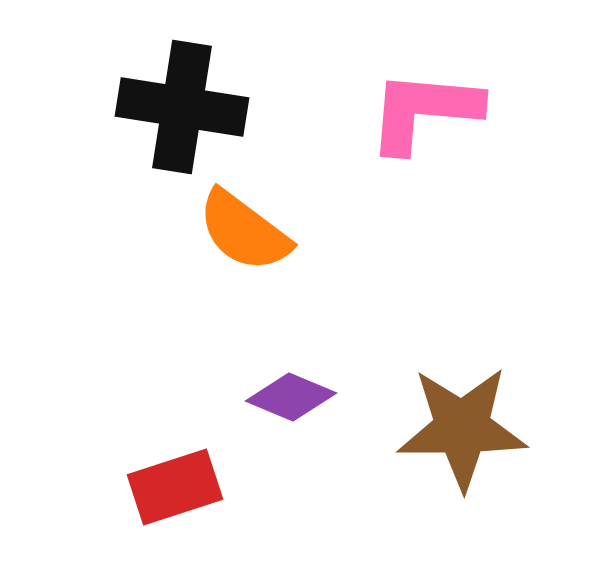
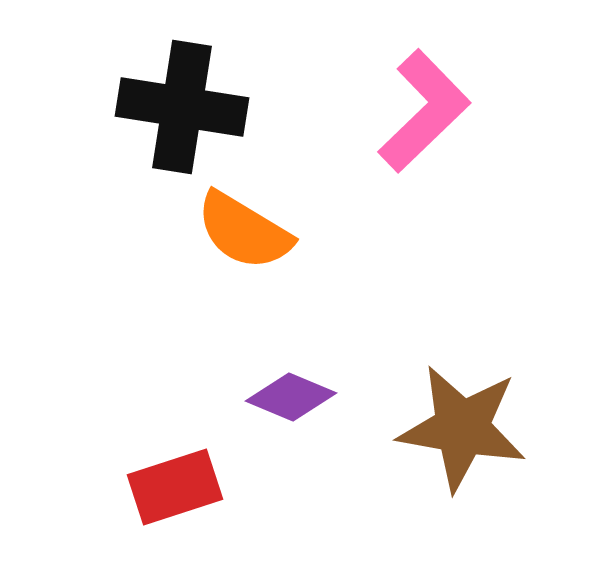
pink L-shape: rotated 131 degrees clockwise
orange semicircle: rotated 6 degrees counterclockwise
brown star: rotated 10 degrees clockwise
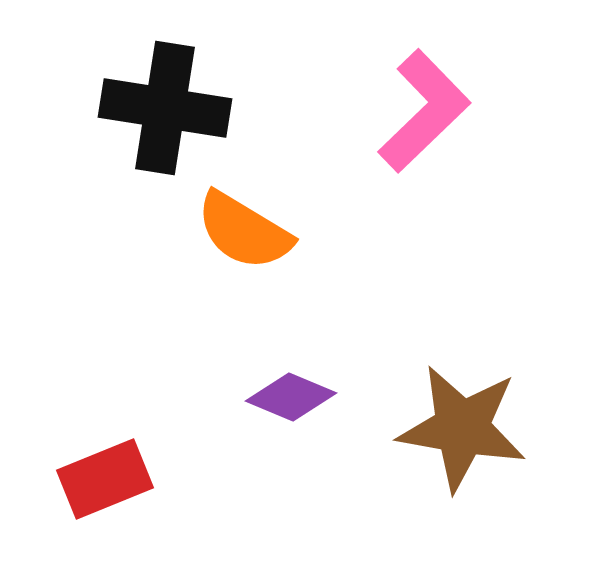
black cross: moved 17 px left, 1 px down
red rectangle: moved 70 px left, 8 px up; rotated 4 degrees counterclockwise
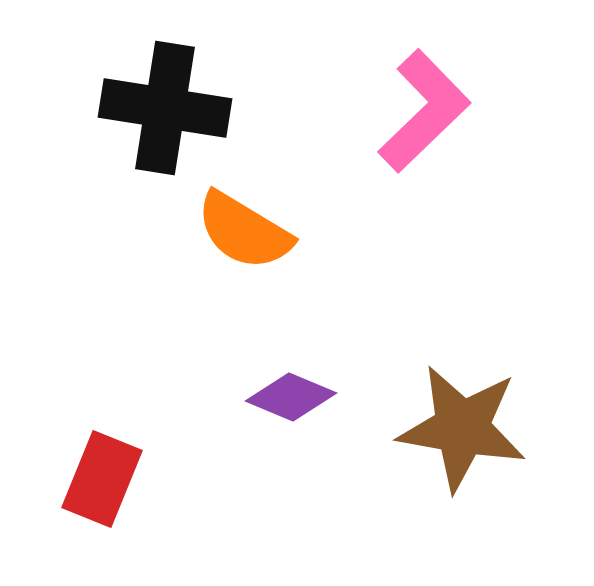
red rectangle: moved 3 px left; rotated 46 degrees counterclockwise
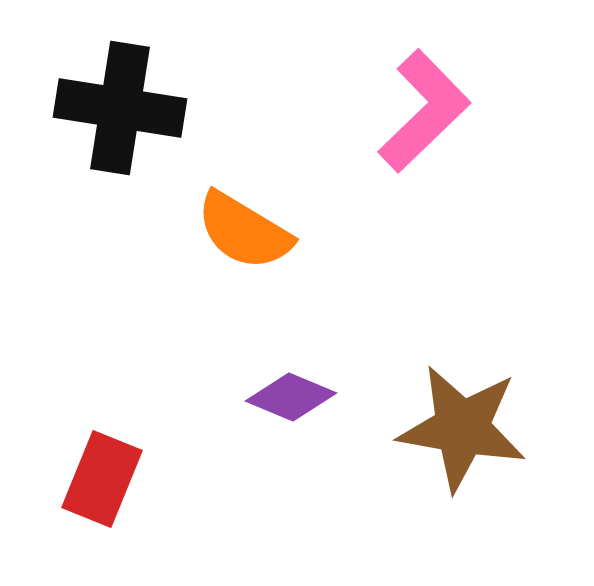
black cross: moved 45 px left
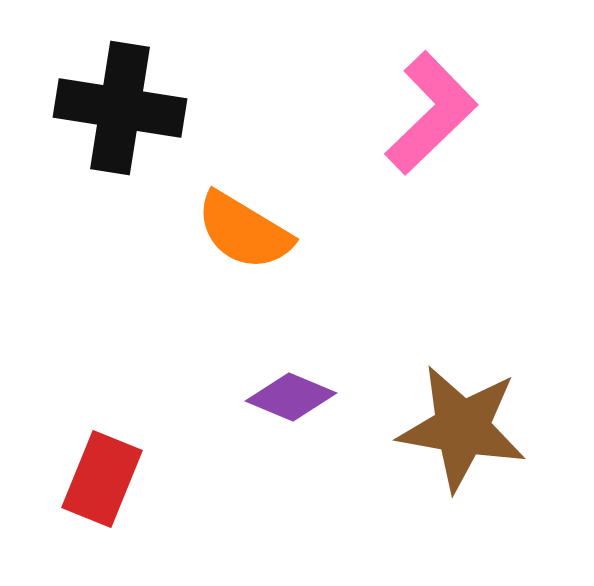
pink L-shape: moved 7 px right, 2 px down
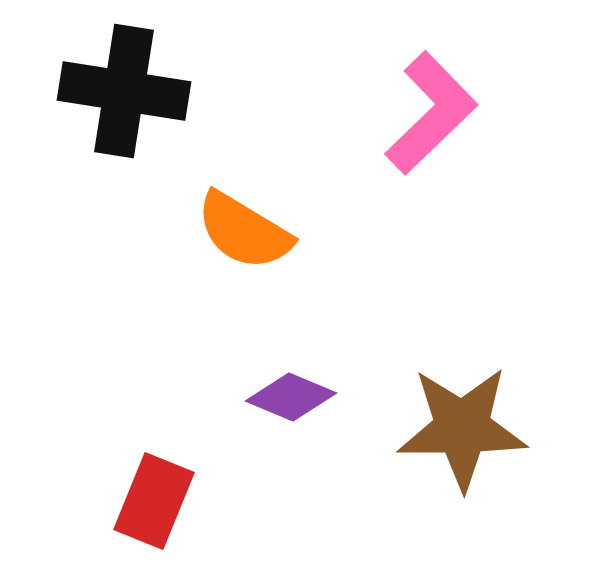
black cross: moved 4 px right, 17 px up
brown star: rotated 10 degrees counterclockwise
red rectangle: moved 52 px right, 22 px down
